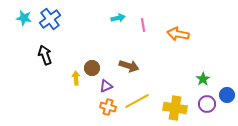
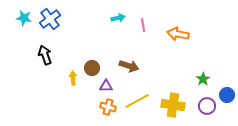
yellow arrow: moved 3 px left
purple triangle: rotated 24 degrees clockwise
purple circle: moved 2 px down
yellow cross: moved 2 px left, 3 px up
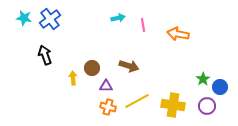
blue circle: moved 7 px left, 8 px up
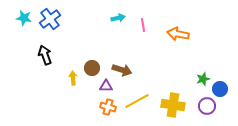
brown arrow: moved 7 px left, 4 px down
green star: rotated 16 degrees clockwise
blue circle: moved 2 px down
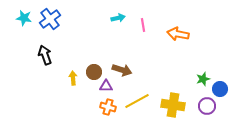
brown circle: moved 2 px right, 4 px down
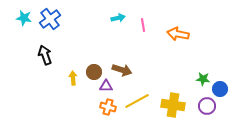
green star: rotated 24 degrees clockwise
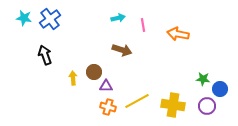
brown arrow: moved 20 px up
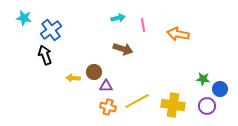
blue cross: moved 1 px right, 11 px down
brown arrow: moved 1 px right, 1 px up
yellow arrow: rotated 80 degrees counterclockwise
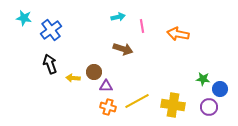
cyan arrow: moved 1 px up
pink line: moved 1 px left, 1 px down
black arrow: moved 5 px right, 9 px down
purple circle: moved 2 px right, 1 px down
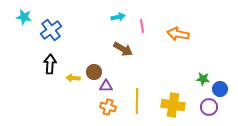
cyan star: moved 1 px up
brown arrow: rotated 12 degrees clockwise
black arrow: rotated 24 degrees clockwise
yellow line: rotated 60 degrees counterclockwise
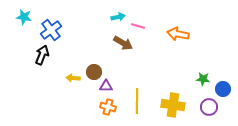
pink line: moved 4 px left; rotated 64 degrees counterclockwise
brown arrow: moved 6 px up
black arrow: moved 8 px left, 9 px up; rotated 18 degrees clockwise
blue circle: moved 3 px right
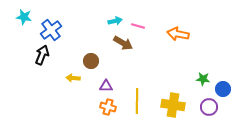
cyan arrow: moved 3 px left, 4 px down
brown circle: moved 3 px left, 11 px up
